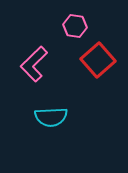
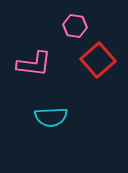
pink L-shape: rotated 129 degrees counterclockwise
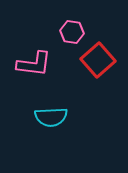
pink hexagon: moved 3 px left, 6 px down
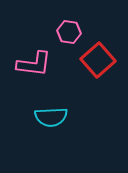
pink hexagon: moved 3 px left
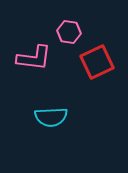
red square: moved 1 px left, 2 px down; rotated 16 degrees clockwise
pink L-shape: moved 6 px up
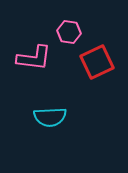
cyan semicircle: moved 1 px left
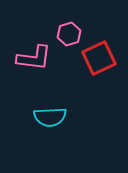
pink hexagon: moved 2 px down; rotated 25 degrees counterclockwise
red square: moved 2 px right, 4 px up
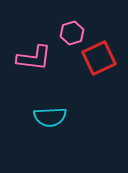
pink hexagon: moved 3 px right, 1 px up
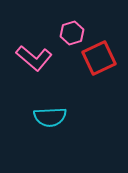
pink L-shape: rotated 33 degrees clockwise
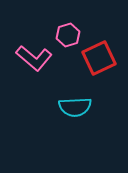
pink hexagon: moved 4 px left, 2 px down
cyan semicircle: moved 25 px right, 10 px up
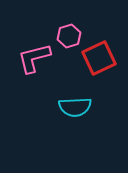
pink hexagon: moved 1 px right, 1 px down
pink L-shape: rotated 126 degrees clockwise
